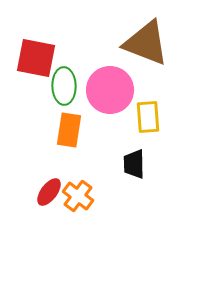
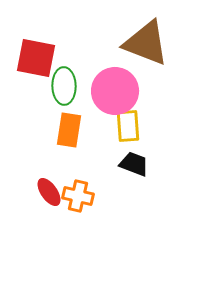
pink circle: moved 5 px right, 1 px down
yellow rectangle: moved 20 px left, 9 px down
black trapezoid: rotated 112 degrees clockwise
red ellipse: rotated 72 degrees counterclockwise
orange cross: rotated 24 degrees counterclockwise
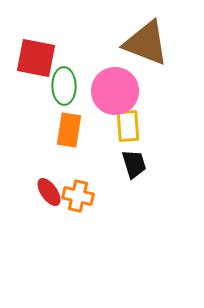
black trapezoid: rotated 52 degrees clockwise
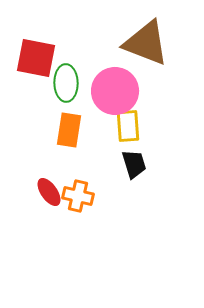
green ellipse: moved 2 px right, 3 px up
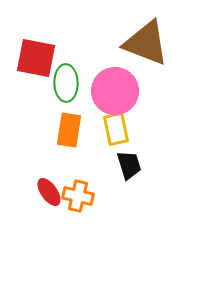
yellow rectangle: moved 12 px left, 3 px down; rotated 8 degrees counterclockwise
black trapezoid: moved 5 px left, 1 px down
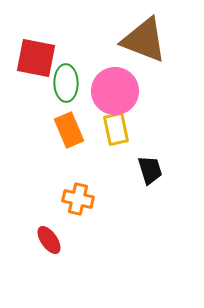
brown triangle: moved 2 px left, 3 px up
orange rectangle: rotated 32 degrees counterclockwise
black trapezoid: moved 21 px right, 5 px down
red ellipse: moved 48 px down
orange cross: moved 3 px down
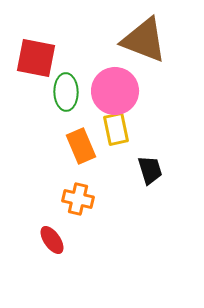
green ellipse: moved 9 px down
orange rectangle: moved 12 px right, 16 px down
red ellipse: moved 3 px right
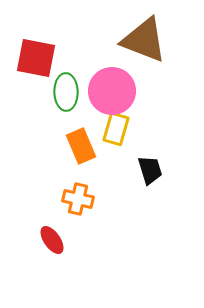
pink circle: moved 3 px left
yellow rectangle: rotated 28 degrees clockwise
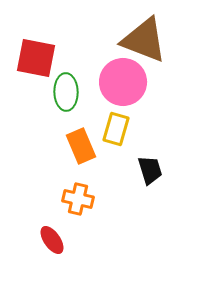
pink circle: moved 11 px right, 9 px up
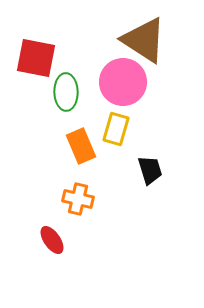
brown triangle: rotated 12 degrees clockwise
